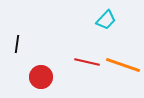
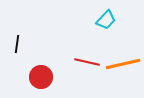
orange line: moved 1 px up; rotated 32 degrees counterclockwise
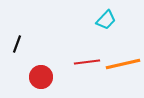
black line: rotated 12 degrees clockwise
red line: rotated 20 degrees counterclockwise
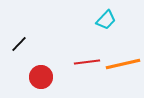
black line: moved 2 px right; rotated 24 degrees clockwise
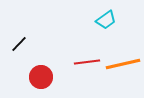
cyan trapezoid: rotated 10 degrees clockwise
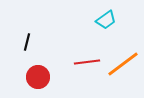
black line: moved 8 px right, 2 px up; rotated 30 degrees counterclockwise
orange line: rotated 24 degrees counterclockwise
red circle: moved 3 px left
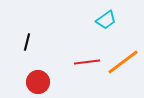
orange line: moved 2 px up
red circle: moved 5 px down
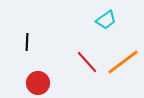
black line: rotated 12 degrees counterclockwise
red line: rotated 55 degrees clockwise
red circle: moved 1 px down
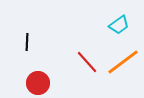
cyan trapezoid: moved 13 px right, 5 px down
